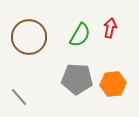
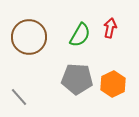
orange hexagon: rotated 20 degrees counterclockwise
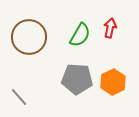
orange hexagon: moved 2 px up
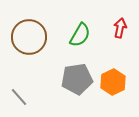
red arrow: moved 10 px right
gray pentagon: rotated 12 degrees counterclockwise
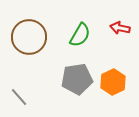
red arrow: rotated 90 degrees counterclockwise
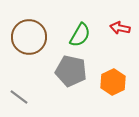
gray pentagon: moved 6 px left, 8 px up; rotated 20 degrees clockwise
gray line: rotated 12 degrees counterclockwise
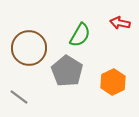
red arrow: moved 5 px up
brown circle: moved 11 px down
gray pentagon: moved 4 px left; rotated 20 degrees clockwise
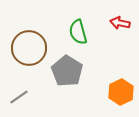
green semicircle: moved 2 px left, 3 px up; rotated 135 degrees clockwise
orange hexagon: moved 8 px right, 10 px down
gray line: rotated 72 degrees counterclockwise
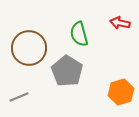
green semicircle: moved 1 px right, 2 px down
orange hexagon: rotated 10 degrees clockwise
gray line: rotated 12 degrees clockwise
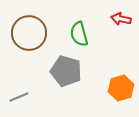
red arrow: moved 1 px right, 4 px up
brown circle: moved 15 px up
gray pentagon: moved 1 px left; rotated 16 degrees counterclockwise
orange hexagon: moved 4 px up
